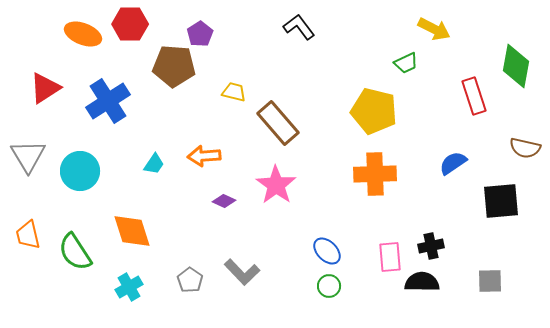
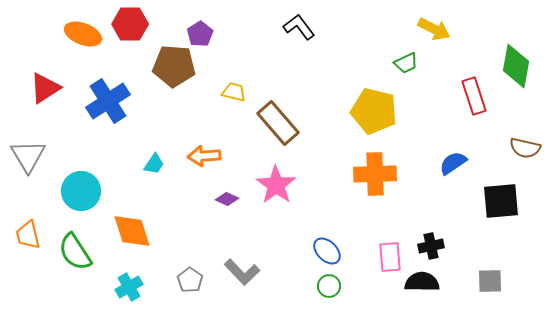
cyan circle: moved 1 px right, 20 px down
purple diamond: moved 3 px right, 2 px up
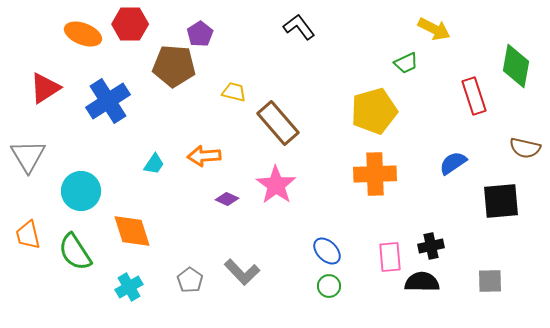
yellow pentagon: rotated 30 degrees counterclockwise
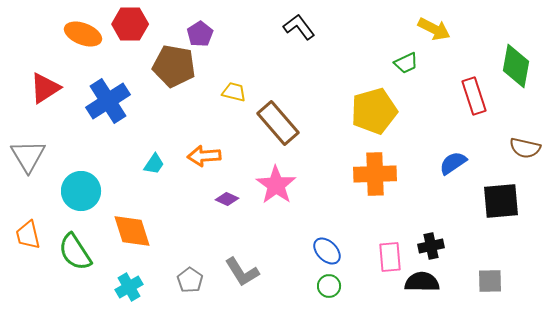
brown pentagon: rotated 6 degrees clockwise
gray L-shape: rotated 12 degrees clockwise
